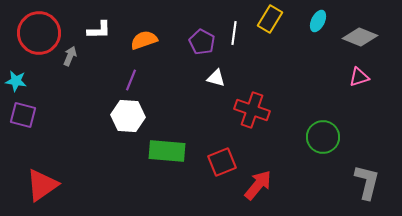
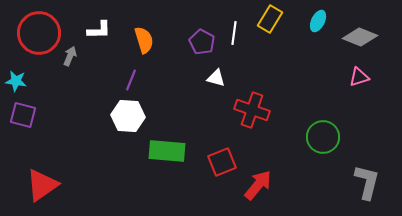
orange semicircle: rotated 92 degrees clockwise
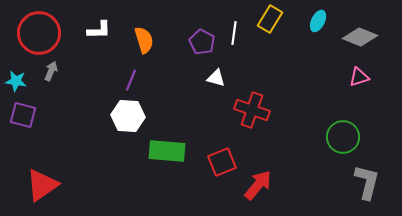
gray arrow: moved 19 px left, 15 px down
green circle: moved 20 px right
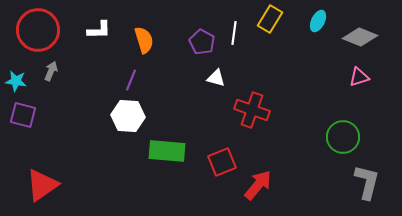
red circle: moved 1 px left, 3 px up
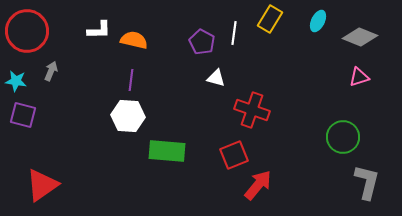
red circle: moved 11 px left, 1 px down
orange semicircle: moved 10 px left; rotated 60 degrees counterclockwise
purple line: rotated 15 degrees counterclockwise
red square: moved 12 px right, 7 px up
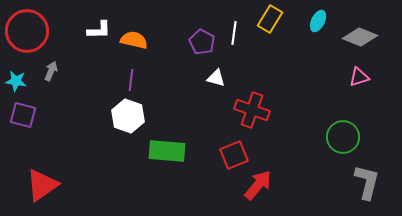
white hexagon: rotated 16 degrees clockwise
